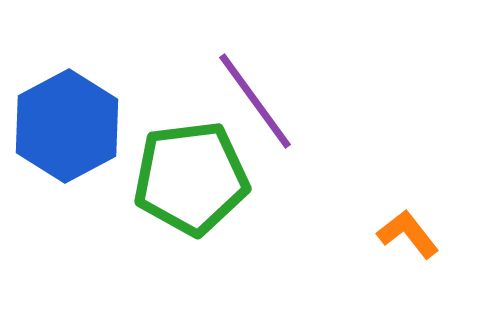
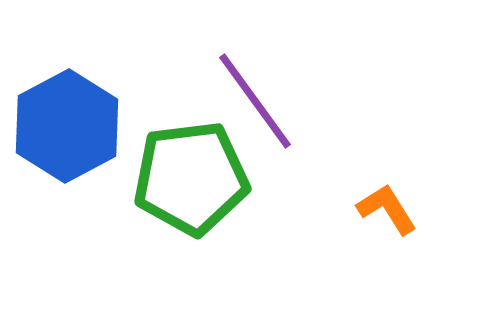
orange L-shape: moved 21 px left, 25 px up; rotated 6 degrees clockwise
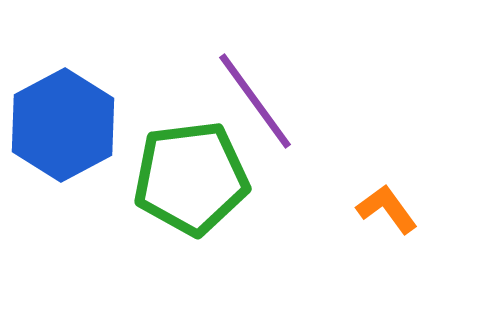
blue hexagon: moved 4 px left, 1 px up
orange L-shape: rotated 4 degrees counterclockwise
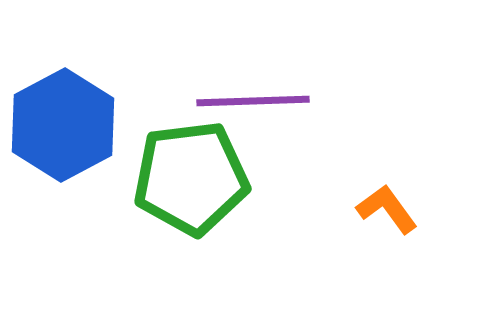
purple line: moved 2 px left; rotated 56 degrees counterclockwise
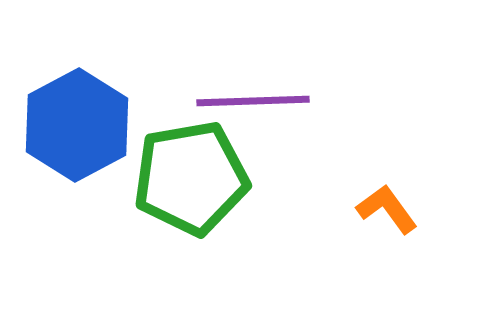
blue hexagon: moved 14 px right
green pentagon: rotated 3 degrees counterclockwise
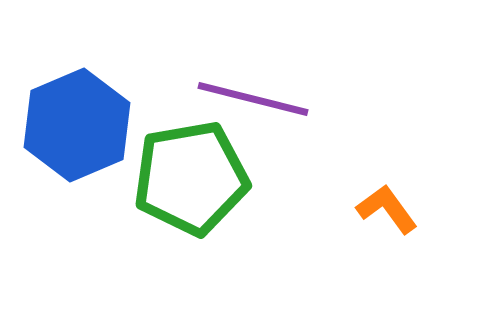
purple line: moved 2 px up; rotated 16 degrees clockwise
blue hexagon: rotated 5 degrees clockwise
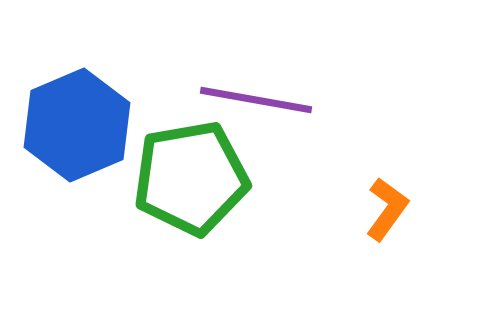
purple line: moved 3 px right, 1 px down; rotated 4 degrees counterclockwise
orange L-shape: rotated 72 degrees clockwise
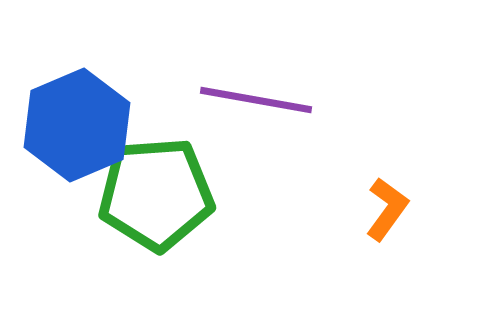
green pentagon: moved 35 px left, 16 px down; rotated 6 degrees clockwise
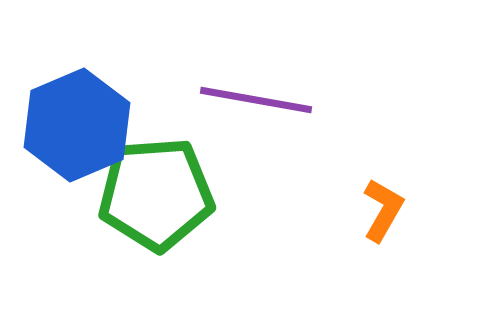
orange L-shape: moved 4 px left, 1 px down; rotated 6 degrees counterclockwise
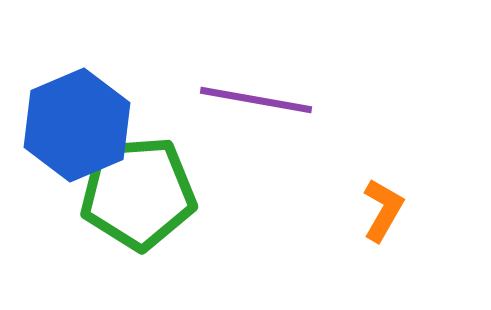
green pentagon: moved 18 px left, 1 px up
